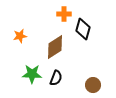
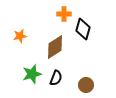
green star: rotated 18 degrees counterclockwise
brown circle: moved 7 px left
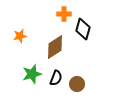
brown circle: moved 9 px left, 1 px up
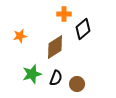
black diamond: rotated 35 degrees clockwise
